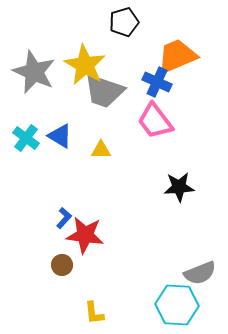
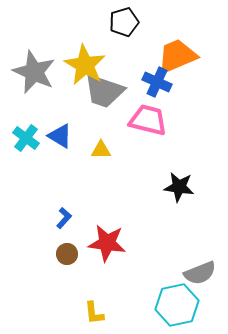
pink trapezoid: moved 7 px left, 1 px up; rotated 141 degrees clockwise
black star: rotated 12 degrees clockwise
red star: moved 22 px right, 8 px down
brown circle: moved 5 px right, 11 px up
cyan hexagon: rotated 15 degrees counterclockwise
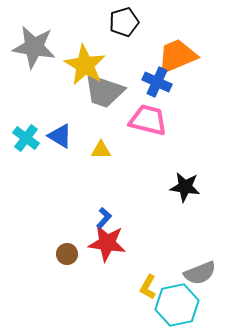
gray star: moved 25 px up; rotated 15 degrees counterclockwise
black star: moved 6 px right
blue L-shape: moved 40 px right
yellow L-shape: moved 54 px right, 26 px up; rotated 35 degrees clockwise
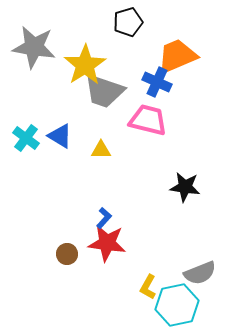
black pentagon: moved 4 px right
yellow star: rotated 9 degrees clockwise
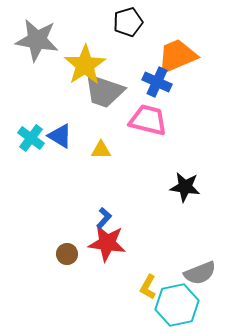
gray star: moved 3 px right, 7 px up
cyan cross: moved 5 px right
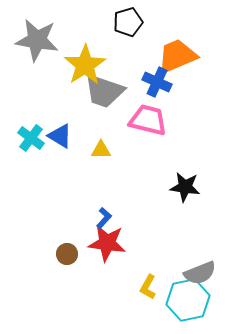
cyan hexagon: moved 11 px right, 5 px up
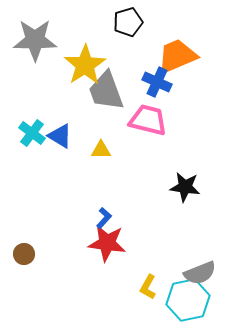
gray star: moved 2 px left; rotated 9 degrees counterclockwise
gray trapezoid: moved 2 px right; rotated 51 degrees clockwise
cyan cross: moved 1 px right, 5 px up
brown circle: moved 43 px left
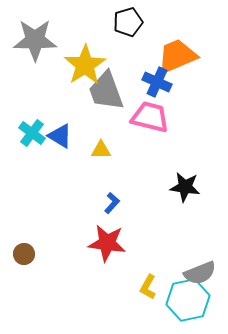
pink trapezoid: moved 2 px right, 3 px up
blue L-shape: moved 8 px right, 15 px up
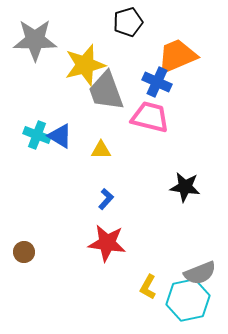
yellow star: rotated 18 degrees clockwise
cyan cross: moved 5 px right, 2 px down; rotated 16 degrees counterclockwise
blue L-shape: moved 6 px left, 4 px up
brown circle: moved 2 px up
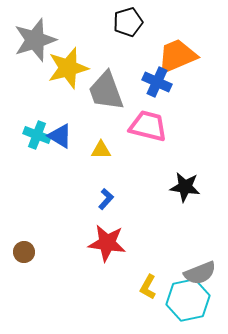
gray star: rotated 18 degrees counterclockwise
yellow star: moved 17 px left, 3 px down
pink trapezoid: moved 2 px left, 9 px down
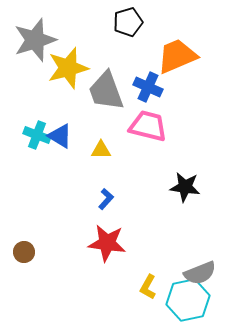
blue cross: moved 9 px left, 5 px down
